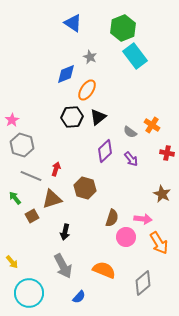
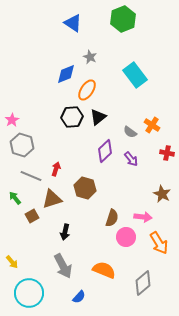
green hexagon: moved 9 px up
cyan rectangle: moved 19 px down
pink arrow: moved 2 px up
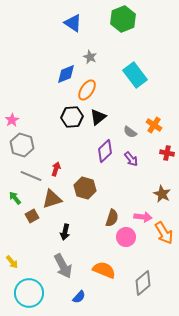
orange cross: moved 2 px right
orange arrow: moved 5 px right, 10 px up
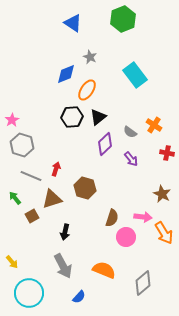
purple diamond: moved 7 px up
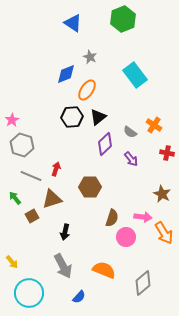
brown hexagon: moved 5 px right, 1 px up; rotated 15 degrees counterclockwise
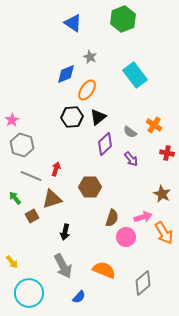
pink arrow: rotated 24 degrees counterclockwise
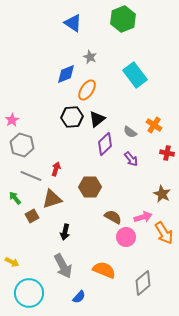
black triangle: moved 1 px left, 2 px down
brown semicircle: moved 1 px right, 1 px up; rotated 78 degrees counterclockwise
yellow arrow: rotated 24 degrees counterclockwise
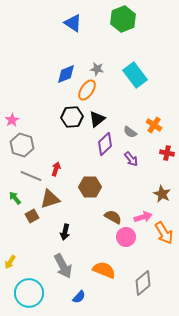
gray star: moved 7 px right, 12 px down; rotated 16 degrees counterclockwise
brown triangle: moved 2 px left
yellow arrow: moved 2 px left; rotated 96 degrees clockwise
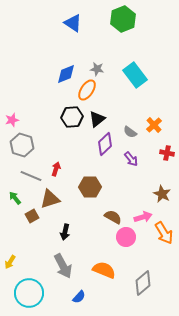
pink star: rotated 16 degrees clockwise
orange cross: rotated 14 degrees clockwise
